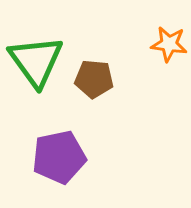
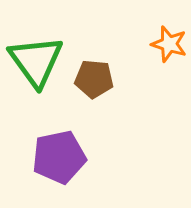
orange star: rotated 9 degrees clockwise
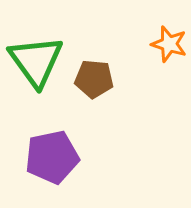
purple pentagon: moved 7 px left
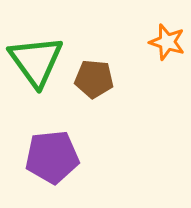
orange star: moved 2 px left, 2 px up
purple pentagon: rotated 6 degrees clockwise
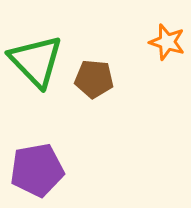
green triangle: rotated 8 degrees counterclockwise
purple pentagon: moved 15 px left, 13 px down; rotated 4 degrees counterclockwise
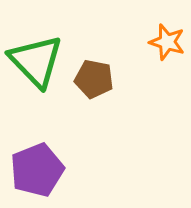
brown pentagon: rotated 6 degrees clockwise
purple pentagon: rotated 12 degrees counterclockwise
